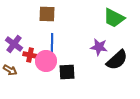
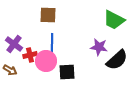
brown square: moved 1 px right, 1 px down
green trapezoid: moved 2 px down
red cross: rotated 24 degrees counterclockwise
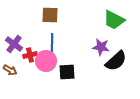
brown square: moved 2 px right
purple star: moved 2 px right
black semicircle: moved 1 px left, 1 px down
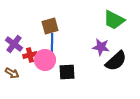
brown square: moved 11 px down; rotated 18 degrees counterclockwise
pink circle: moved 1 px left, 1 px up
brown arrow: moved 2 px right, 3 px down
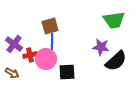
green trapezoid: rotated 35 degrees counterclockwise
pink circle: moved 1 px right, 1 px up
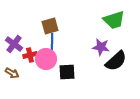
green trapezoid: rotated 10 degrees counterclockwise
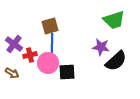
pink circle: moved 2 px right, 4 px down
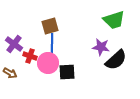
red cross: moved 1 px down; rotated 32 degrees clockwise
black semicircle: moved 1 px up
brown arrow: moved 2 px left
